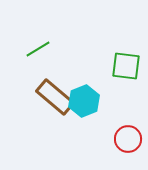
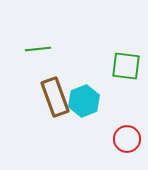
green line: rotated 25 degrees clockwise
brown rectangle: rotated 30 degrees clockwise
red circle: moved 1 px left
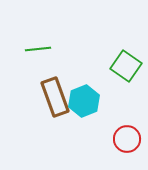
green square: rotated 28 degrees clockwise
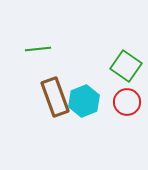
red circle: moved 37 px up
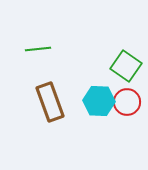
brown rectangle: moved 5 px left, 5 px down
cyan hexagon: moved 15 px right; rotated 24 degrees clockwise
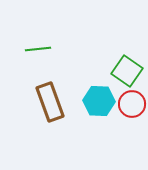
green square: moved 1 px right, 5 px down
red circle: moved 5 px right, 2 px down
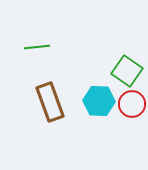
green line: moved 1 px left, 2 px up
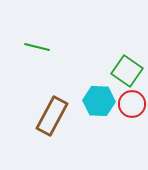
green line: rotated 20 degrees clockwise
brown rectangle: moved 2 px right, 14 px down; rotated 48 degrees clockwise
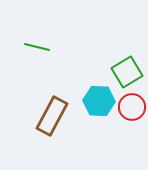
green square: moved 1 px down; rotated 24 degrees clockwise
red circle: moved 3 px down
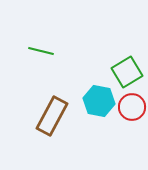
green line: moved 4 px right, 4 px down
cyan hexagon: rotated 8 degrees clockwise
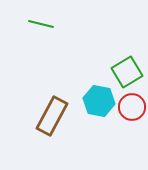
green line: moved 27 px up
